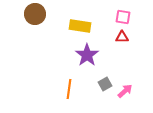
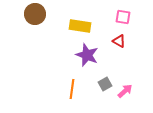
red triangle: moved 3 px left, 4 px down; rotated 32 degrees clockwise
purple star: rotated 15 degrees counterclockwise
orange line: moved 3 px right
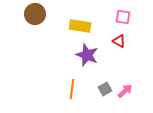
gray square: moved 5 px down
